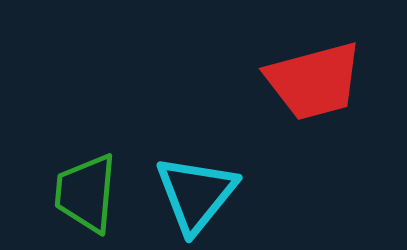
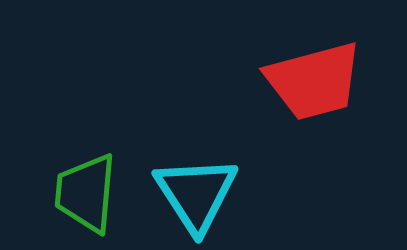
cyan triangle: rotated 12 degrees counterclockwise
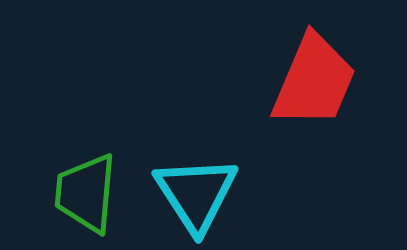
red trapezoid: rotated 52 degrees counterclockwise
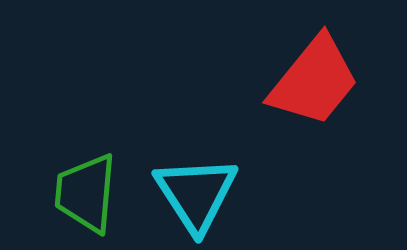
red trapezoid: rotated 16 degrees clockwise
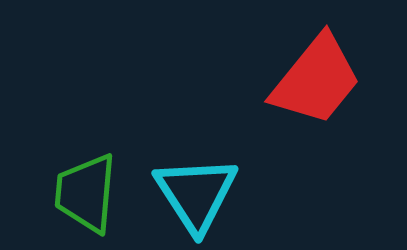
red trapezoid: moved 2 px right, 1 px up
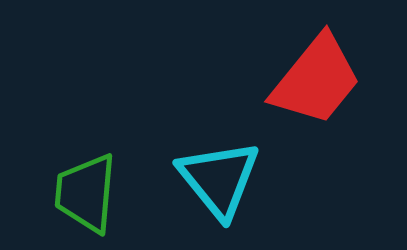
cyan triangle: moved 23 px right, 15 px up; rotated 6 degrees counterclockwise
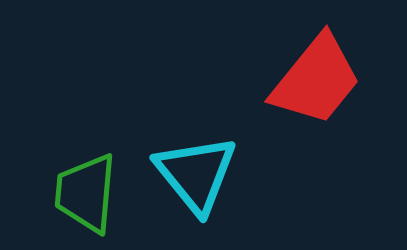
cyan triangle: moved 23 px left, 5 px up
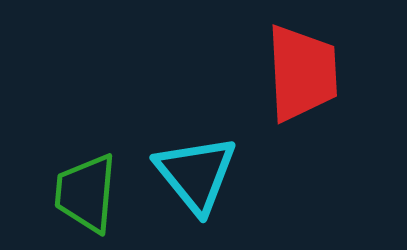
red trapezoid: moved 14 px left, 7 px up; rotated 42 degrees counterclockwise
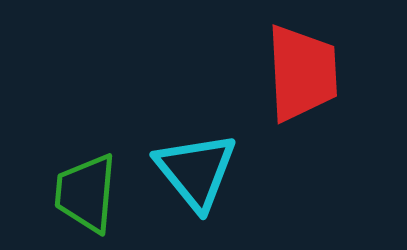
cyan triangle: moved 3 px up
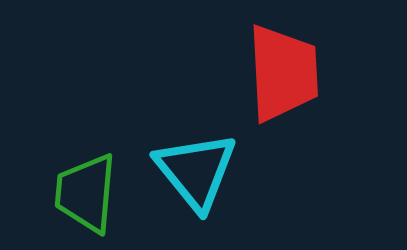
red trapezoid: moved 19 px left
